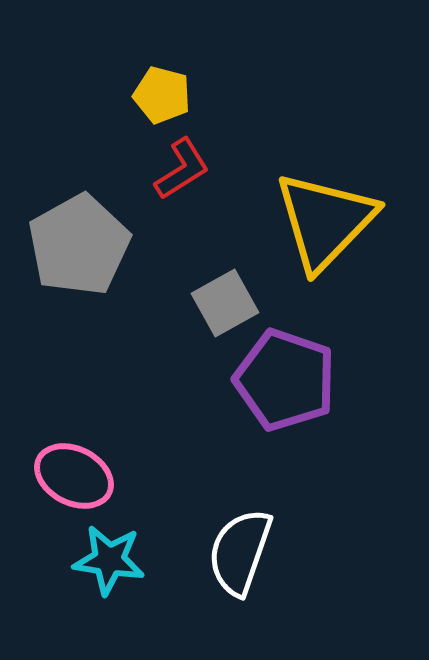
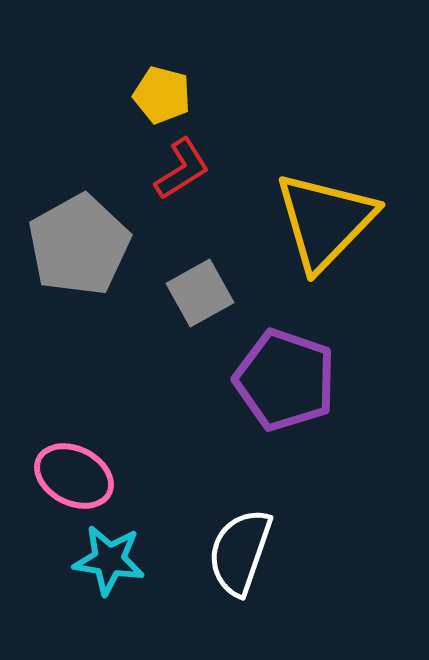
gray square: moved 25 px left, 10 px up
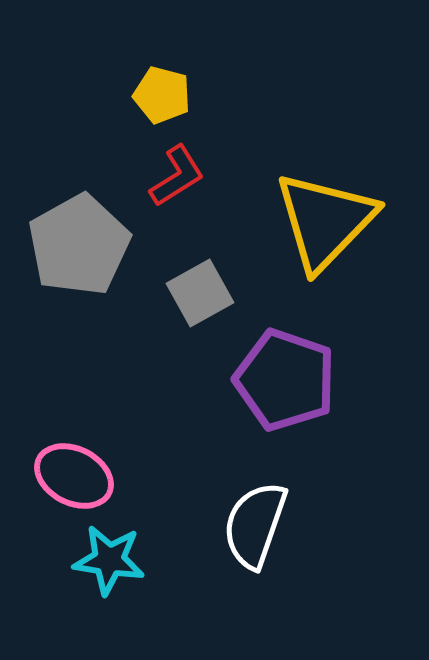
red L-shape: moved 5 px left, 7 px down
white semicircle: moved 15 px right, 27 px up
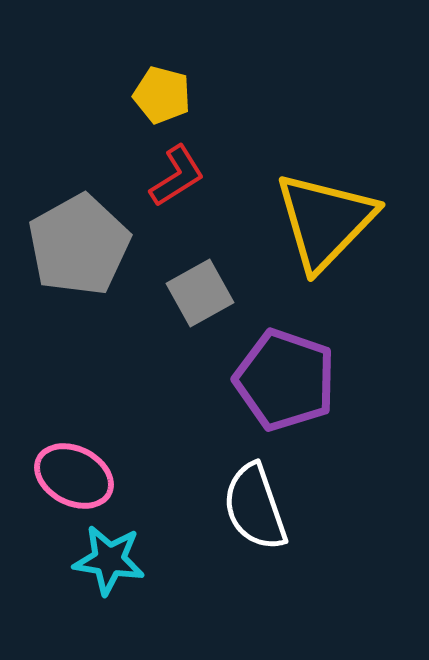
white semicircle: moved 18 px up; rotated 38 degrees counterclockwise
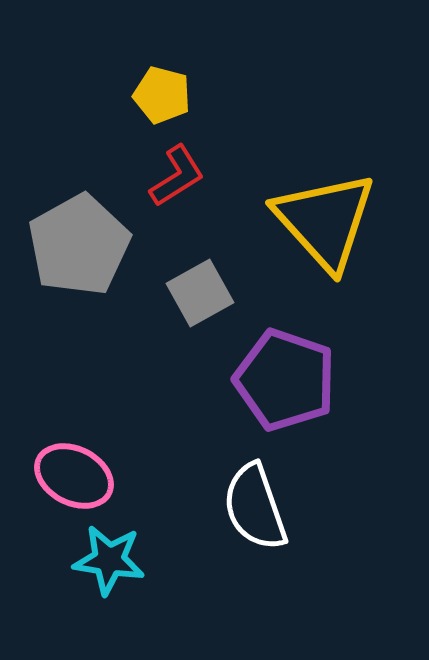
yellow triangle: rotated 26 degrees counterclockwise
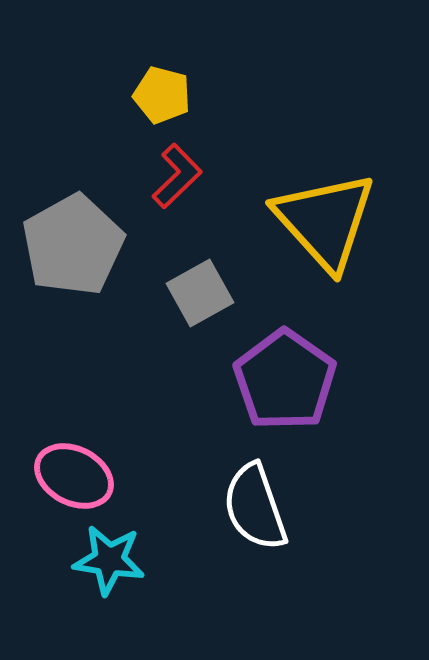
red L-shape: rotated 12 degrees counterclockwise
gray pentagon: moved 6 px left
purple pentagon: rotated 16 degrees clockwise
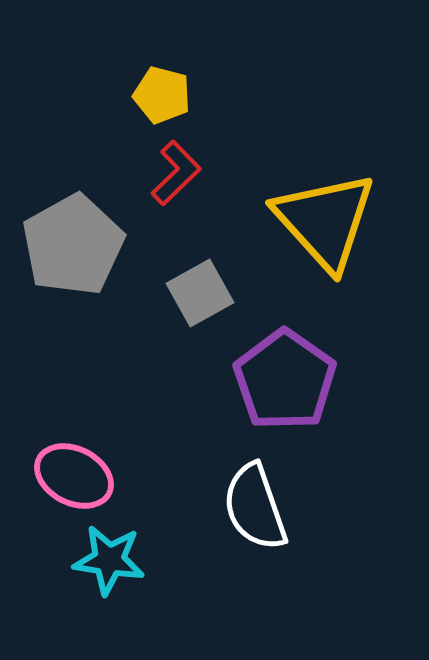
red L-shape: moved 1 px left, 3 px up
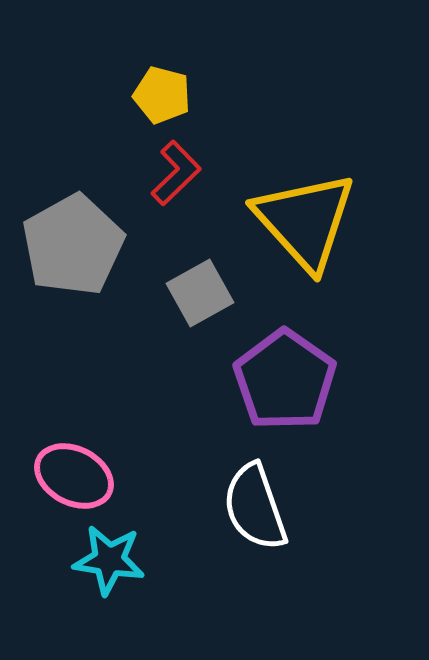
yellow triangle: moved 20 px left
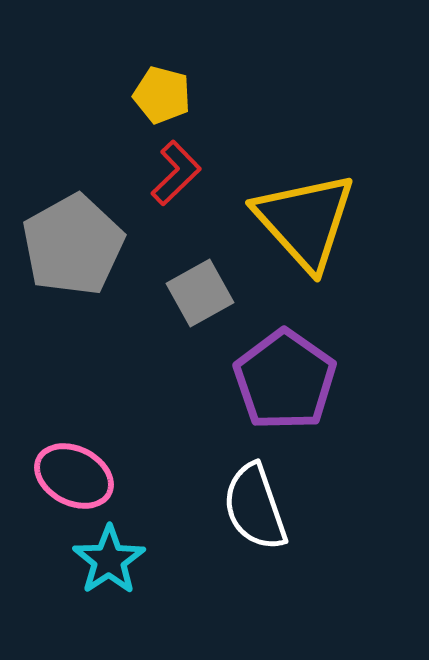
cyan star: rotated 30 degrees clockwise
